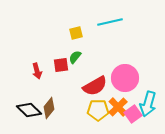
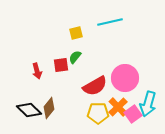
yellow pentagon: moved 3 px down
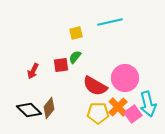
red arrow: moved 4 px left; rotated 42 degrees clockwise
red semicircle: rotated 60 degrees clockwise
cyan arrow: rotated 30 degrees counterclockwise
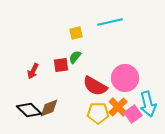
brown diamond: rotated 30 degrees clockwise
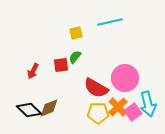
red semicircle: moved 1 px right, 2 px down
pink square: moved 2 px up
